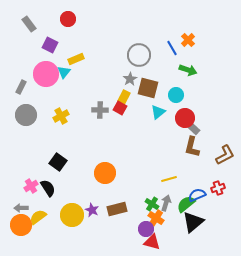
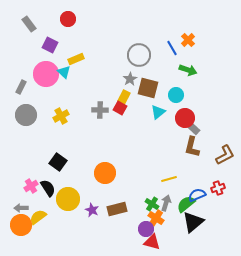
cyan triangle at (64, 72): rotated 24 degrees counterclockwise
yellow circle at (72, 215): moved 4 px left, 16 px up
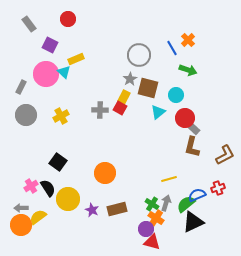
black triangle at (193, 222): rotated 15 degrees clockwise
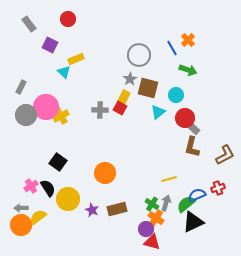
pink circle at (46, 74): moved 33 px down
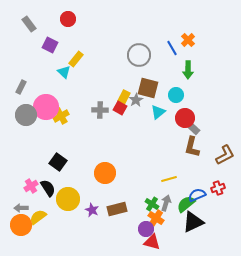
yellow rectangle at (76, 59): rotated 28 degrees counterclockwise
green arrow at (188, 70): rotated 72 degrees clockwise
gray star at (130, 79): moved 6 px right, 21 px down
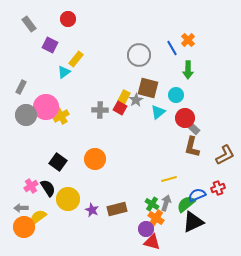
cyan triangle at (64, 72): rotated 40 degrees clockwise
orange circle at (105, 173): moved 10 px left, 14 px up
orange circle at (21, 225): moved 3 px right, 2 px down
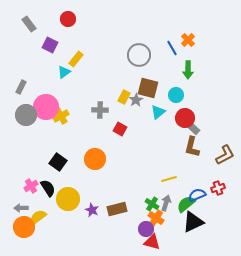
red square at (120, 108): moved 21 px down
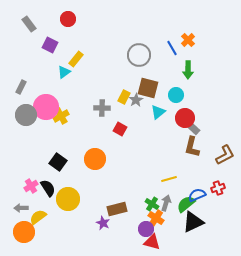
gray cross at (100, 110): moved 2 px right, 2 px up
purple star at (92, 210): moved 11 px right, 13 px down
orange circle at (24, 227): moved 5 px down
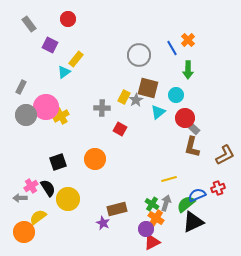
black square at (58, 162): rotated 36 degrees clockwise
gray arrow at (21, 208): moved 1 px left, 10 px up
red triangle at (152, 242): rotated 42 degrees counterclockwise
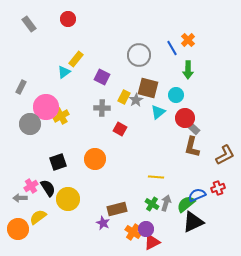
purple square at (50, 45): moved 52 px right, 32 px down
gray circle at (26, 115): moved 4 px right, 9 px down
yellow line at (169, 179): moved 13 px left, 2 px up; rotated 21 degrees clockwise
orange cross at (156, 218): moved 23 px left, 14 px down
orange circle at (24, 232): moved 6 px left, 3 px up
